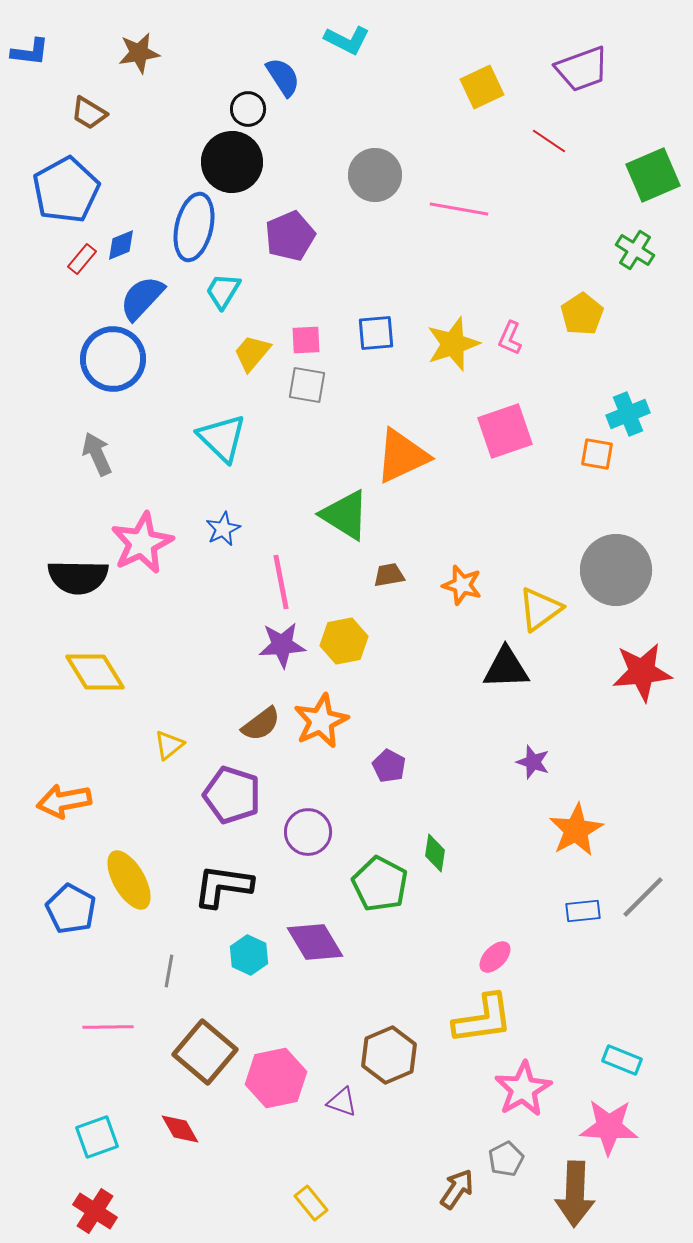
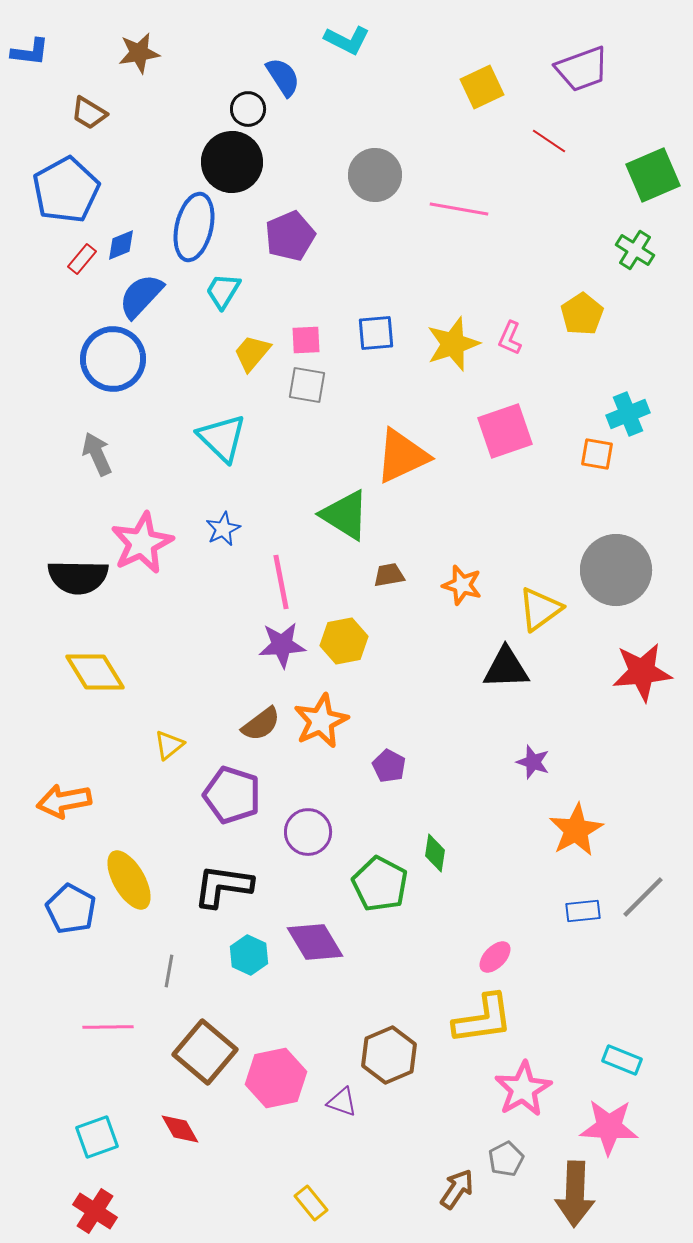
blue semicircle at (142, 298): moved 1 px left, 2 px up
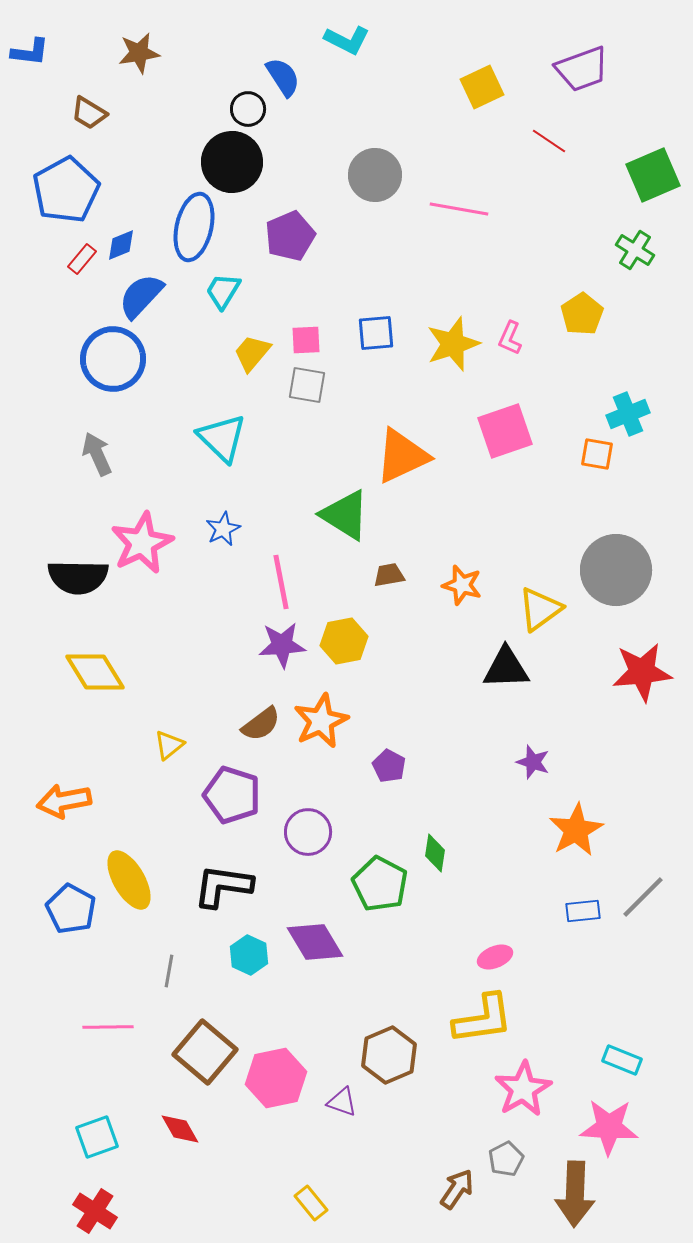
pink ellipse at (495, 957): rotated 24 degrees clockwise
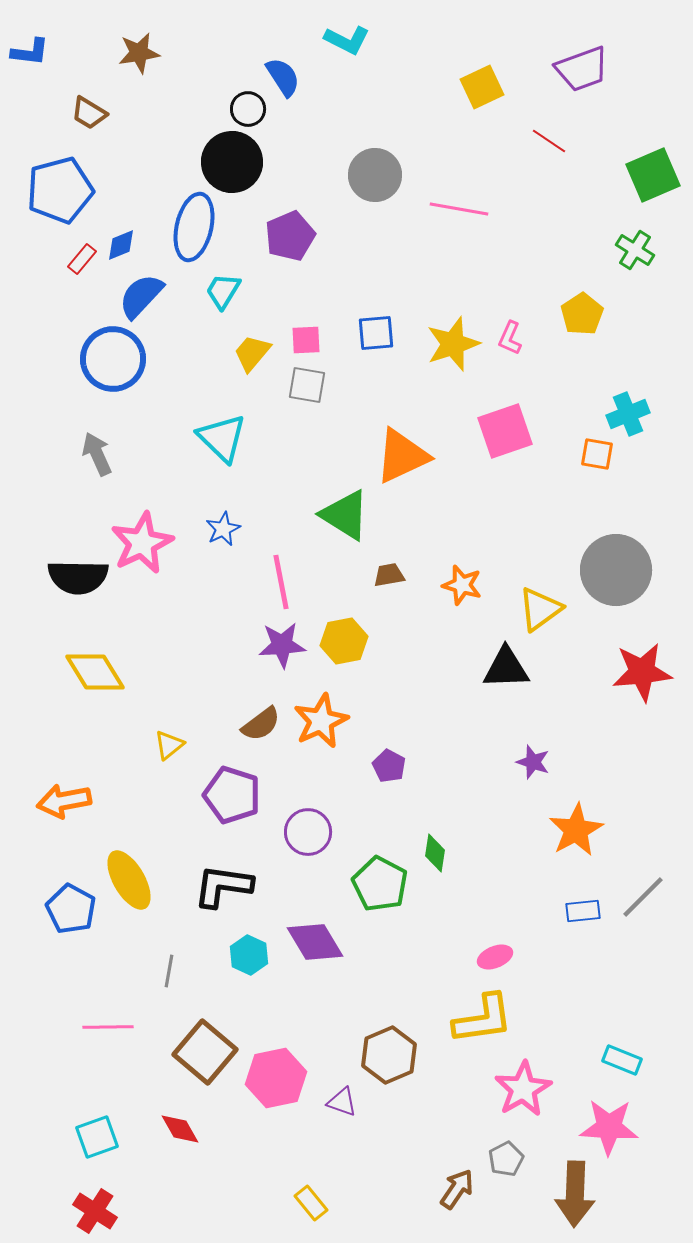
blue pentagon at (66, 190): moved 6 px left; rotated 14 degrees clockwise
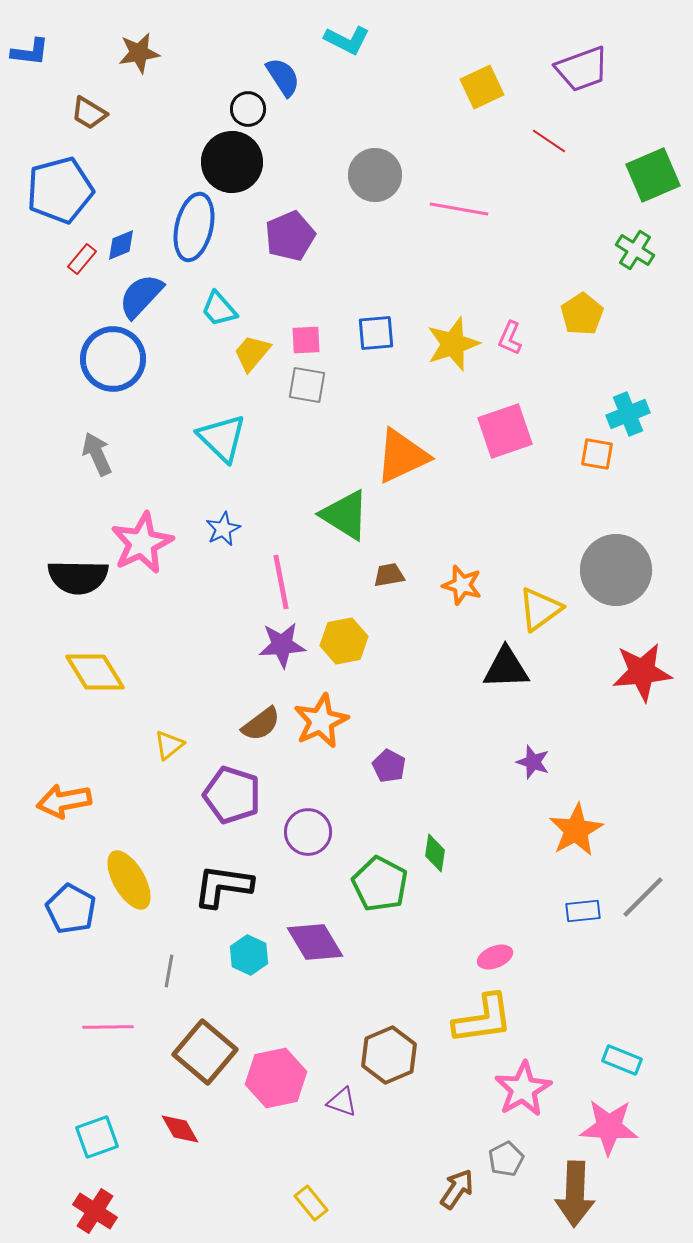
cyan trapezoid at (223, 291): moved 4 px left, 18 px down; rotated 72 degrees counterclockwise
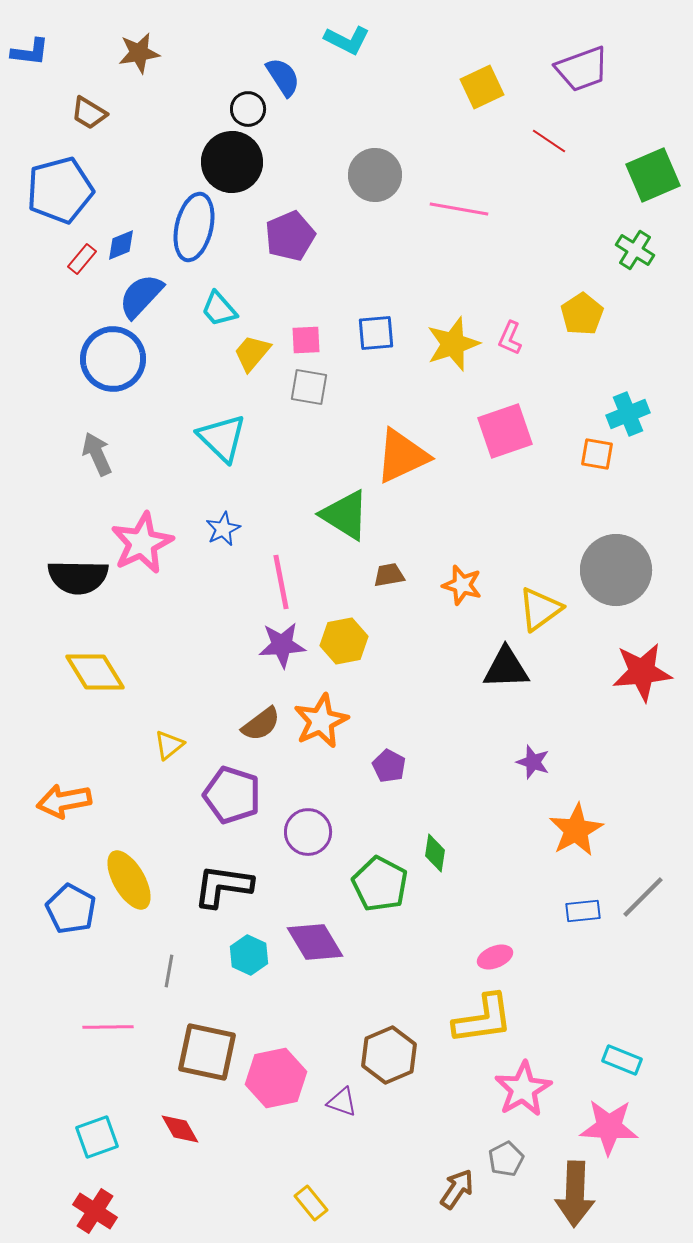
gray square at (307, 385): moved 2 px right, 2 px down
brown square at (205, 1052): moved 2 px right; rotated 28 degrees counterclockwise
